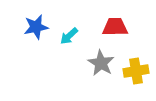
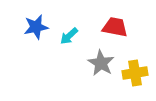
red trapezoid: rotated 12 degrees clockwise
yellow cross: moved 1 px left, 2 px down
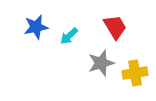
red trapezoid: rotated 48 degrees clockwise
gray star: rotated 24 degrees clockwise
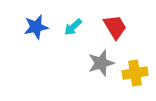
cyan arrow: moved 4 px right, 9 px up
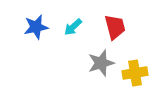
red trapezoid: rotated 16 degrees clockwise
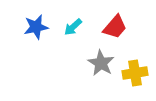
red trapezoid: rotated 56 degrees clockwise
gray star: rotated 24 degrees counterclockwise
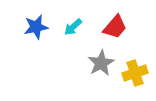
gray star: rotated 12 degrees clockwise
yellow cross: rotated 10 degrees counterclockwise
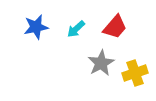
cyan arrow: moved 3 px right, 2 px down
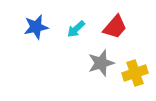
gray star: rotated 12 degrees clockwise
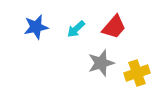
red trapezoid: moved 1 px left
yellow cross: moved 2 px right
